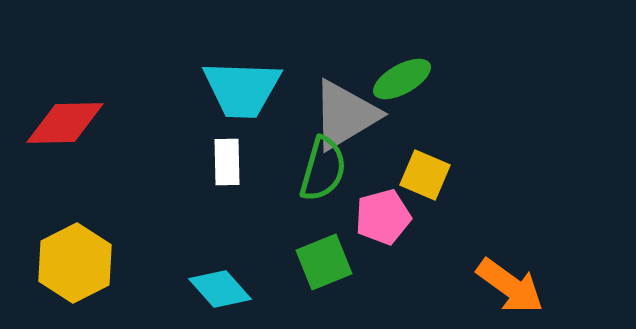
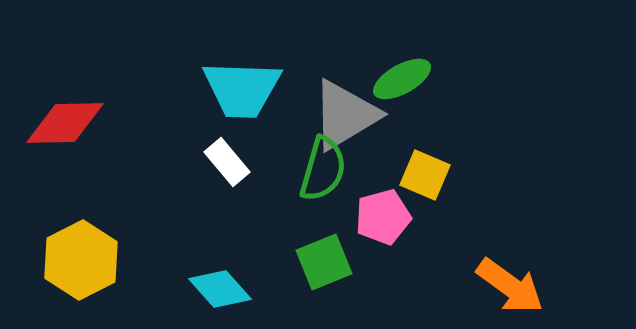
white rectangle: rotated 39 degrees counterclockwise
yellow hexagon: moved 6 px right, 3 px up
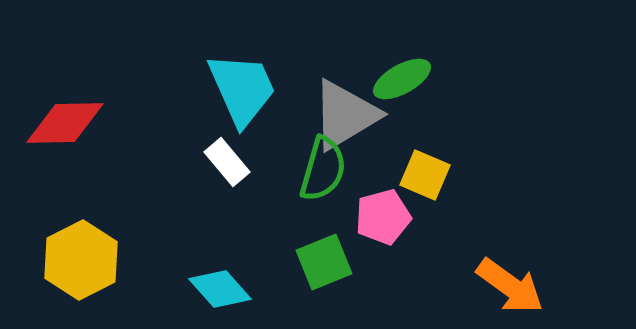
cyan trapezoid: rotated 116 degrees counterclockwise
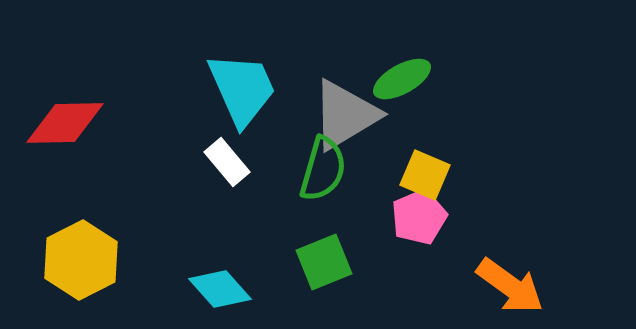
pink pentagon: moved 36 px right; rotated 8 degrees counterclockwise
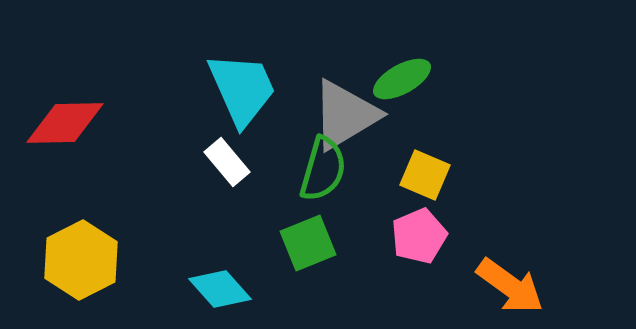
pink pentagon: moved 19 px down
green square: moved 16 px left, 19 px up
